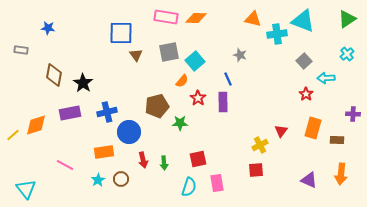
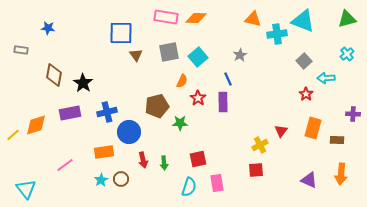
green triangle at (347, 19): rotated 18 degrees clockwise
gray star at (240, 55): rotated 24 degrees clockwise
cyan square at (195, 61): moved 3 px right, 4 px up
orange semicircle at (182, 81): rotated 16 degrees counterclockwise
pink line at (65, 165): rotated 66 degrees counterclockwise
cyan star at (98, 180): moved 3 px right
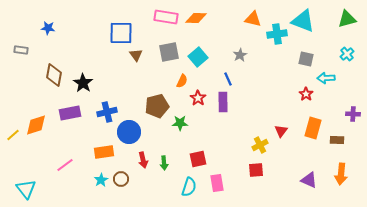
gray square at (304, 61): moved 2 px right, 2 px up; rotated 35 degrees counterclockwise
